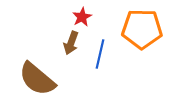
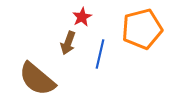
orange pentagon: rotated 15 degrees counterclockwise
brown arrow: moved 3 px left
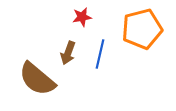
red star: rotated 18 degrees clockwise
brown arrow: moved 10 px down
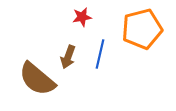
brown arrow: moved 4 px down
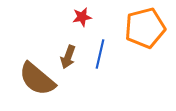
orange pentagon: moved 3 px right, 1 px up
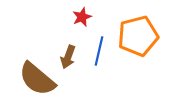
red star: rotated 12 degrees counterclockwise
orange pentagon: moved 7 px left, 8 px down
blue line: moved 1 px left, 3 px up
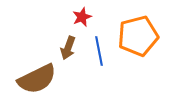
blue line: rotated 24 degrees counterclockwise
brown arrow: moved 9 px up
brown semicircle: rotated 66 degrees counterclockwise
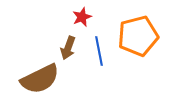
brown semicircle: moved 3 px right
